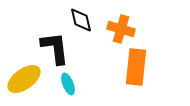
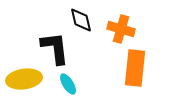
orange rectangle: moved 1 px left, 1 px down
yellow ellipse: rotated 28 degrees clockwise
cyan ellipse: rotated 10 degrees counterclockwise
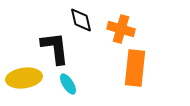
yellow ellipse: moved 1 px up
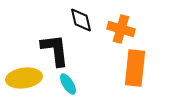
black L-shape: moved 2 px down
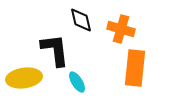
cyan ellipse: moved 9 px right, 2 px up
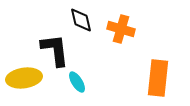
orange rectangle: moved 23 px right, 10 px down
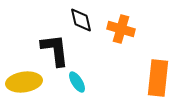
yellow ellipse: moved 4 px down
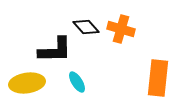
black diamond: moved 5 px right, 7 px down; rotated 28 degrees counterclockwise
black L-shape: rotated 96 degrees clockwise
yellow ellipse: moved 3 px right, 1 px down
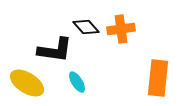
orange cross: rotated 24 degrees counterclockwise
black L-shape: rotated 9 degrees clockwise
yellow ellipse: rotated 40 degrees clockwise
